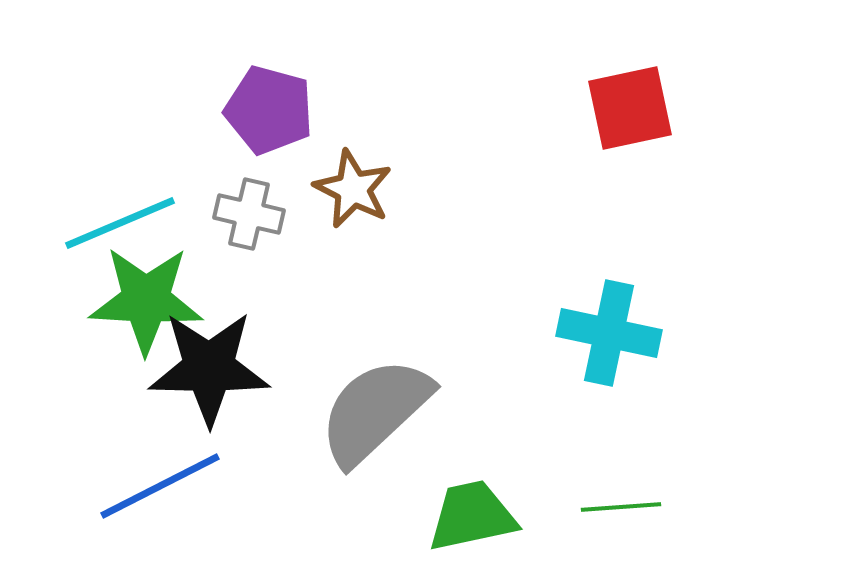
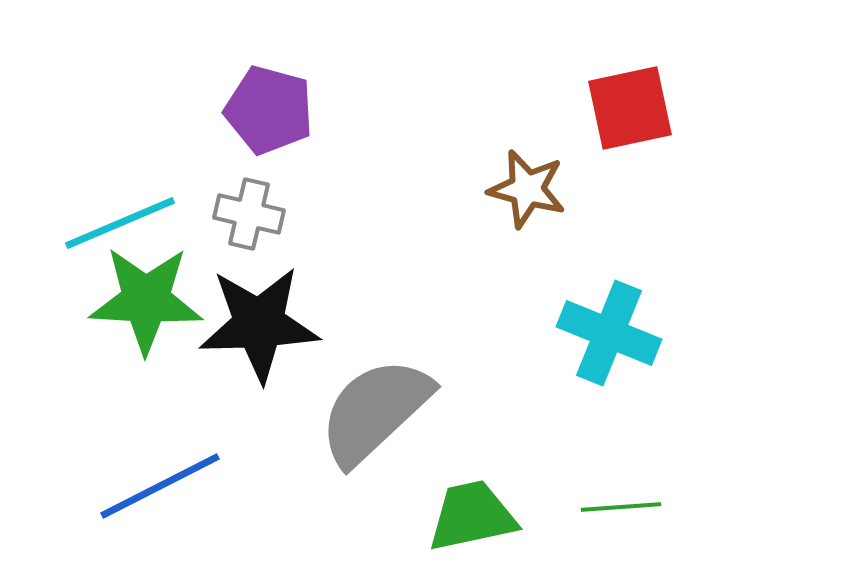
brown star: moved 174 px right; rotated 12 degrees counterclockwise
cyan cross: rotated 10 degrees clockwise
black star: moved 50 px right, 44 px up; rotated 3 degrees counterclockwise
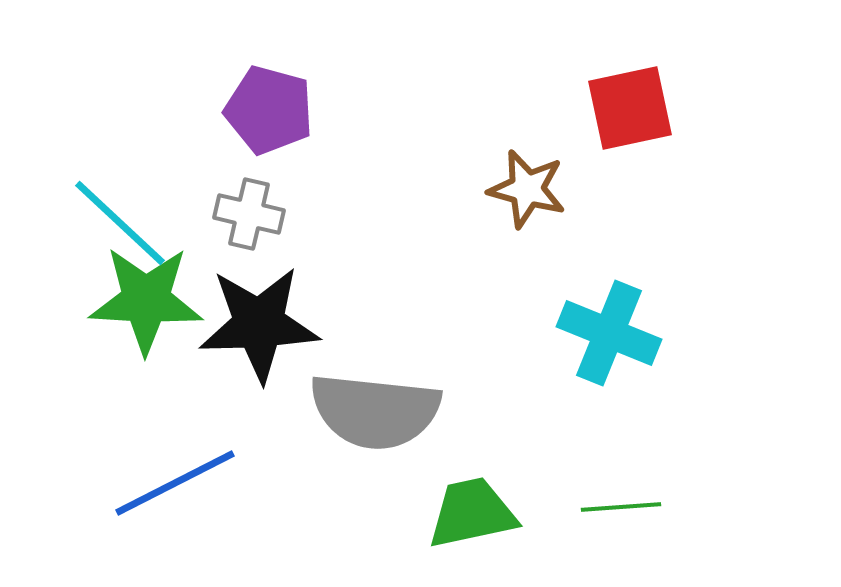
cyan line: rotated 66 degrees clockwise
gray semicircle: rotated 131 degrees counterclockwise
blue line: moved 15 px right, 3 px up
green trapezoid: moved 3 px up
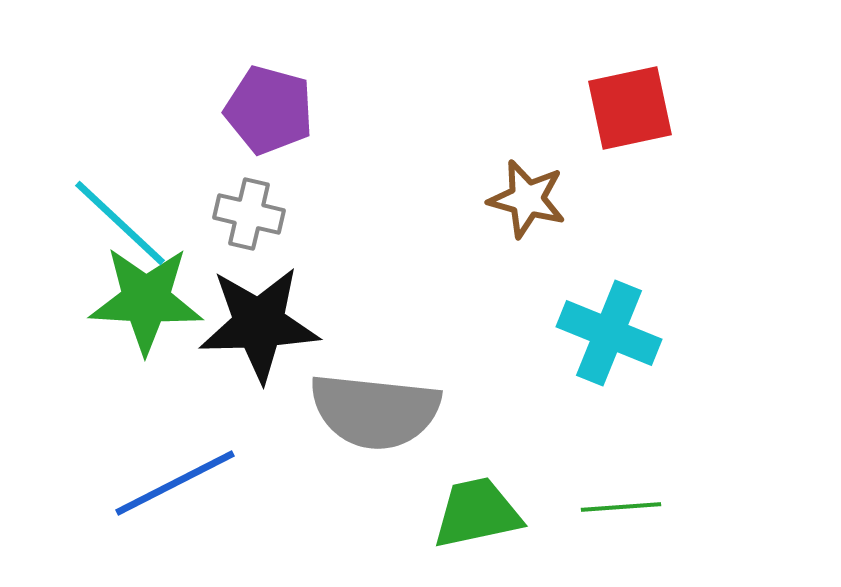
brown star: moved 10 px down
green trapezoid: moved 5 px right
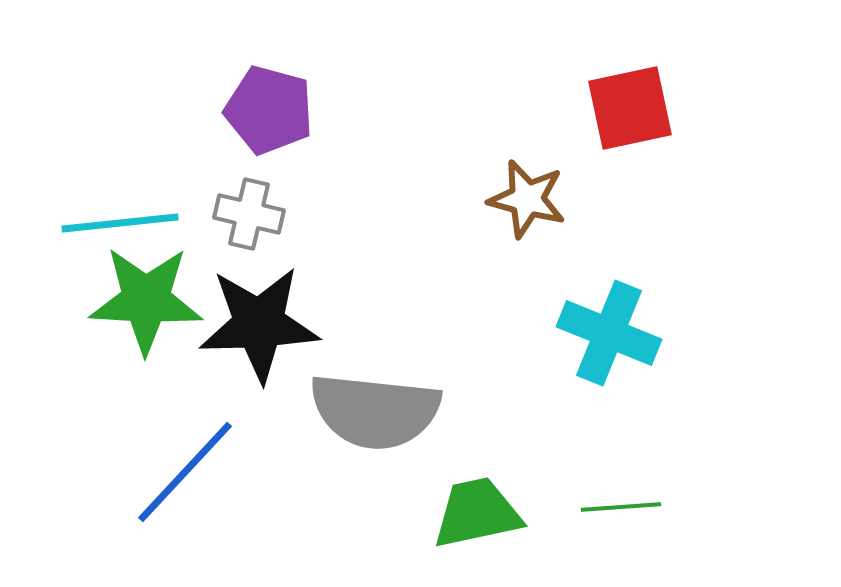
cyan line: rotated 49 degrees counterclockwise
blue line: moved 10 px right, 11 px up; rotated 20 degrees counterclockwise
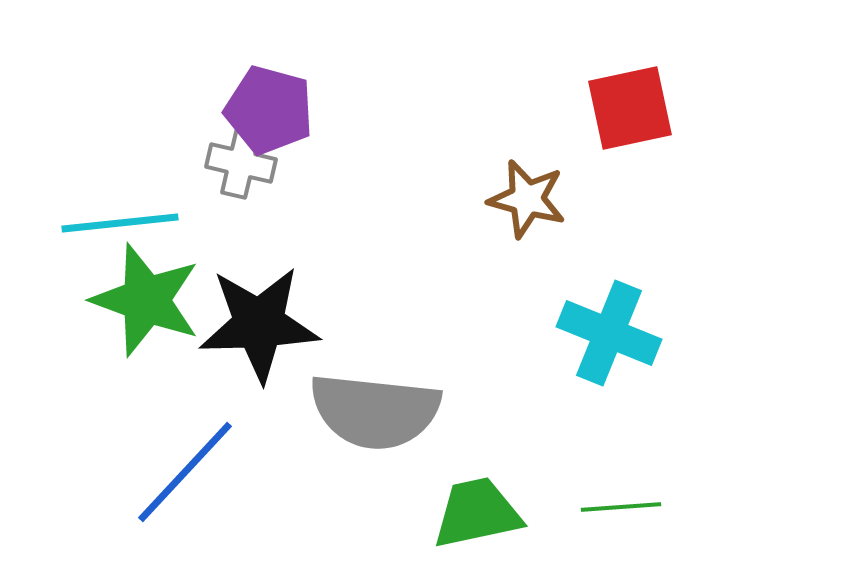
gray cross: moved 8 px left, 51 px up
green star: rotated 17 degrees clockwise
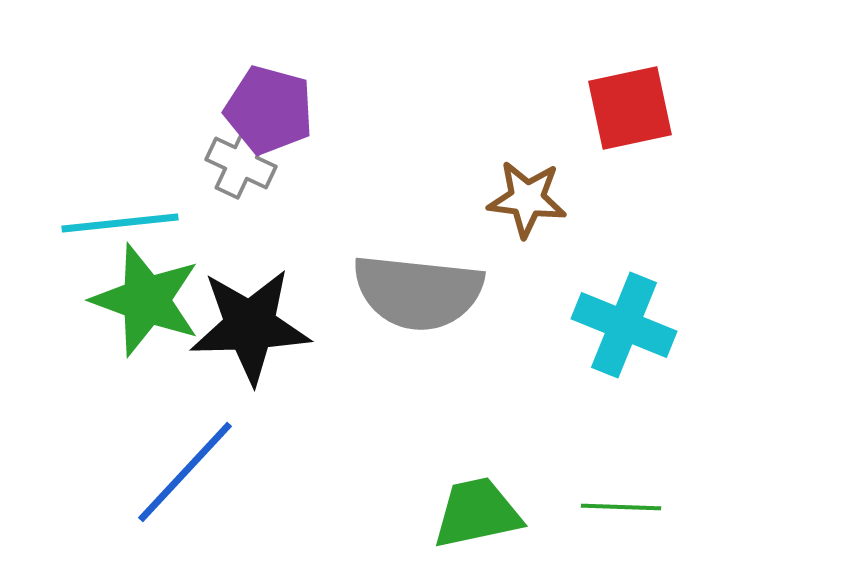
gray cross: rotated 12 degrees clockwise
brown star: rotated 8 degrees counterclockwise
black star: moved 9 px left, 2 px down
cyan cross: moved 15 px right, 8 px up
gray semicircle: moved 43 px right, 119 px up
green line: rotated 6 degrees clockwise
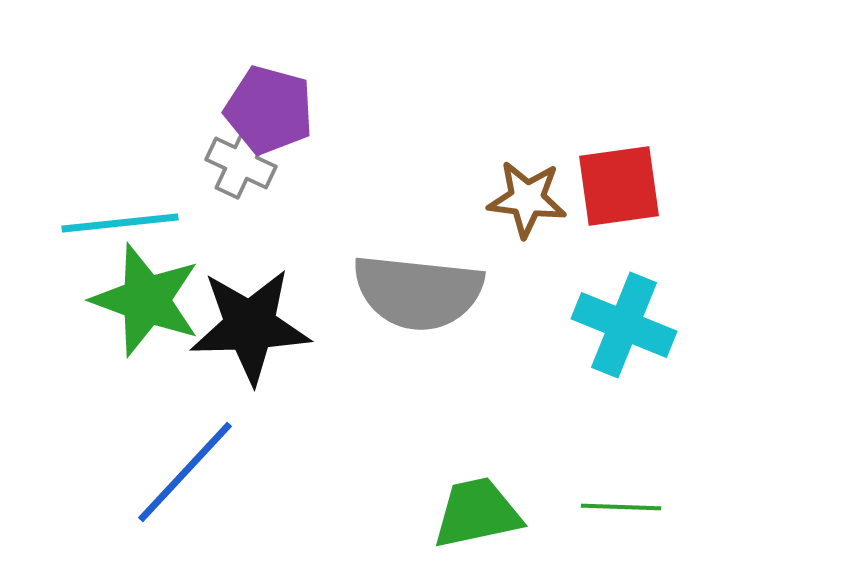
red square: moved 11 px left, 78 px down; rotated 4 degrees clockwise
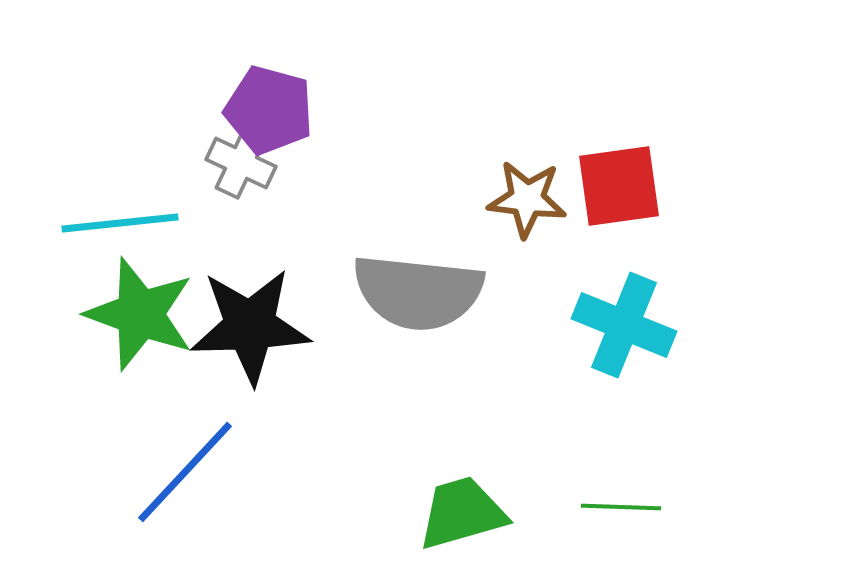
green star: moved 6 px left, 14 px down
green trapezoid: moved 15 px left; rotated 4 degrees counterclockwise
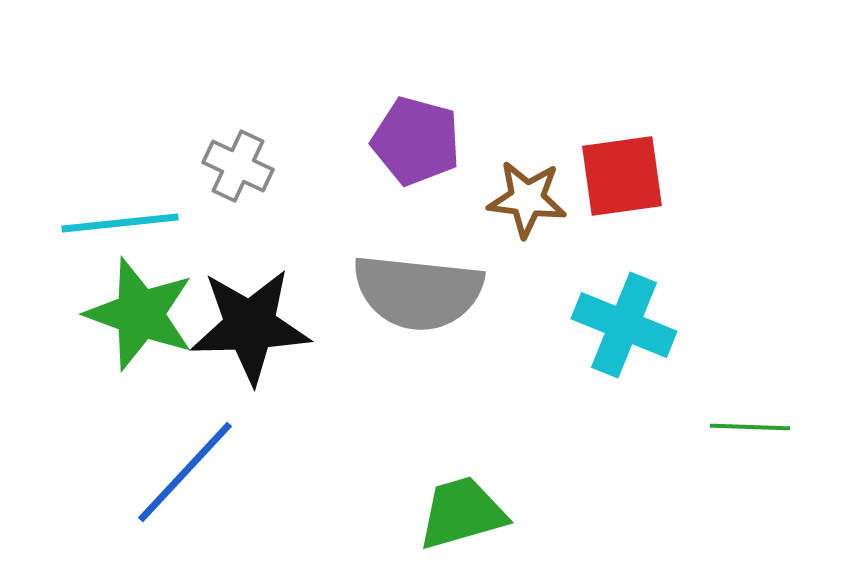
purple pentagon: moved 147 px right, 31 px down
gray cross: moved 3 px left, 3 px down
red square: moved 3 px right, 10 px up
green line: moved 129 px right, 80 px up
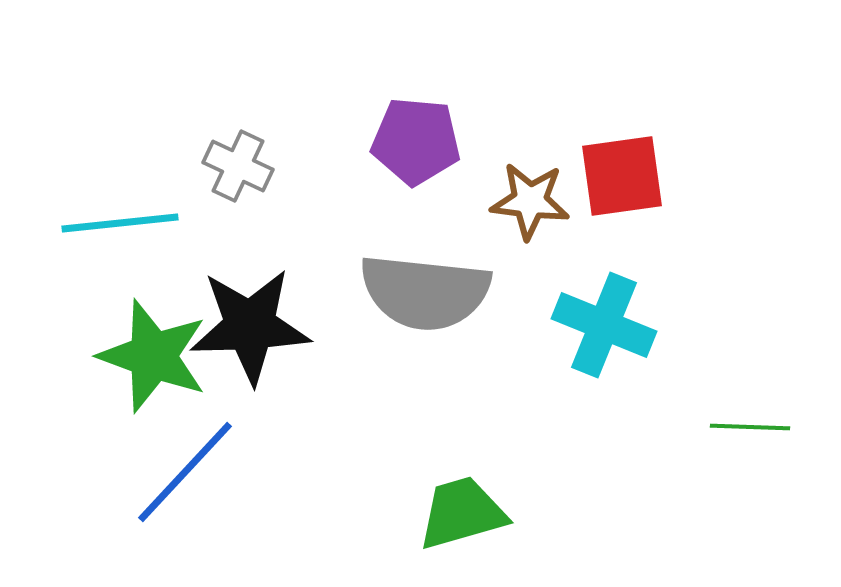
purple pentagon: rotated 10 degrees counterclockwise
brown star: moved 3 px right, 2 px down
gray semicircle: moved 7 px right
green star: moved 13 px right, 42 px down
cyan cross: moved 20 px left
